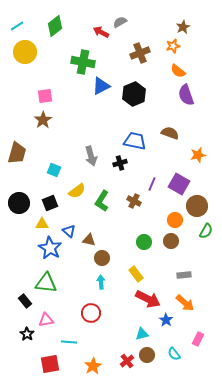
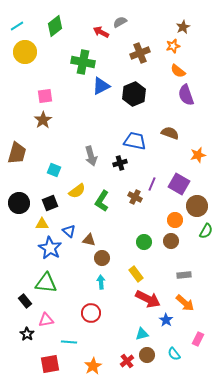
brown cross at (134, 201): moved 1 px right, 4 px up
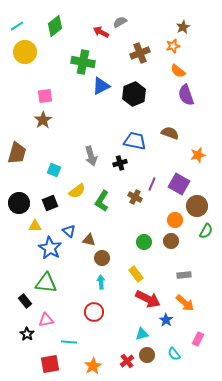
yellow triangle at (42, 224): moved 7 px left, 2 px down
red circle at (91, 313): moved 3 px right, 1 px up
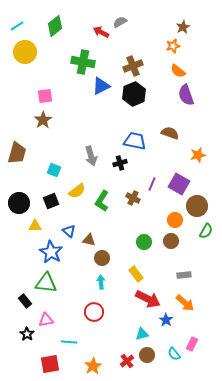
brown cross at (140, 53): moved 7 px left, 13 px down
brown cross at (135, 197): moved 2 px left, 1 px down
black square at (50, 203): moved 1 px right, 2 px up
blue star at (50, 248): moved 1 px right, 4 px down
pink rectangle at (198, 339): moved 6 px left, 5 px down
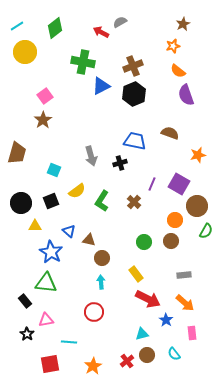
green diamond at (55, 26): moved 2 px down
brown star at (183, 27): moved 3 px up
pink square at (45, 96): rotated 28 degrees counterclockwise
brown cross at (133, 198): moved 1 px right, 4 px down; rotated 16 degrees clockwise
black circle at (19, 203): moved 2 px right
pink rectangle at (192, 344): moved 11 px up; rotated 32 degrees counterclockwise
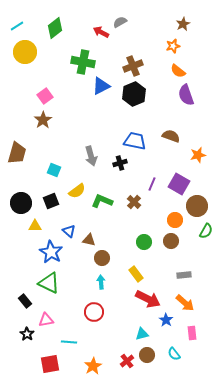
brown semicircle at (170, 133): moved 1 px right, 3 px down
green L-shape at (102, 201): rotated 80 degrees clockwise
green triangle at (46, 283): moved 3 px right; rotated 20 degrees clockwise
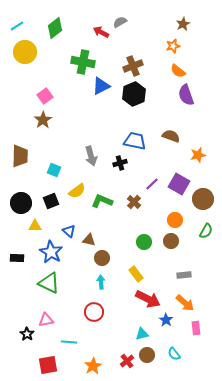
brown trapezoid at (17, 153): moved 3 px right, 3 px down; rotated 15 degrees counterclockwise
purple line at (152, 184): rotated 24 degrees clockwise
brown circle at (197, 206): moved 6 px right, 7 px up
black rectangle at (25, 301): moved 8 px left, 43 px up; rotated 48 degrees counterclockwise
pink rectangle at (192, 333): moved 4 px right, 5 px up
red square at (50, 364): moved 2 px left, 1 px down
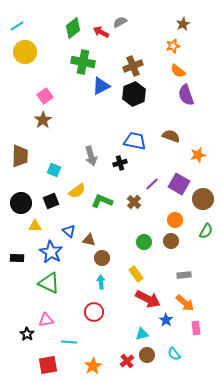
green diamond at (55, 28): moved 18 px right
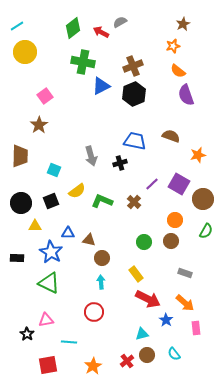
brown star at (43, 120): moved 4 px left, 5 px down
blue triangle at (69, 231): moved 1 px left, 2 px down; rotated 40 degrees counterclockwise
gray rectangle at (184, 275): moved 1 px right, 2 px up; rotated 24 degrees clockwise
